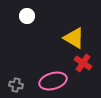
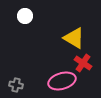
white circle: moved 2 px left
pink ellipse: moved 9 px right
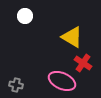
yellow triangle: moved 2 px left, 1 px up
pink ellipse: rotated 40 degrees clockwise
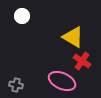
white circle: moved 3 px left
yellow triangle: moved 1 px right
red cross: moved 1 px left, 2 px up
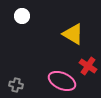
yellow triangle: moved 3 px up
red cross: moved 6 px right, 5 px down
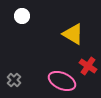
gray cross: moved 2 px left, 5 px up; rotated 32 degrees clockwise
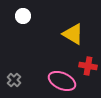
white circle: moved 1 px right
red cross: rotated 24 degrees counterclockwise
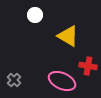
white circle: moved 12 px right, 1 px up
yellow triangle: moved 5 px left, 2 px down
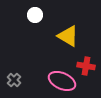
red cross: moved 2 px left
